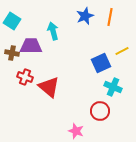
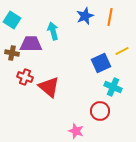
cyan square: moved 1 px up
purple trapezoid: moved 2 px up
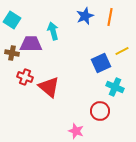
cyan cross: moved 2 px right
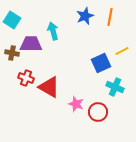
red cross: moved 1 px right, 1 px down
red triangle: rotated 10 degrees counterclockwise
red circle: moved 2 px left, 1 px down
pink star: moved 27 px up
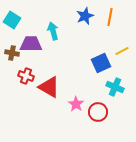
red cross: moved 2 px up
pink star: rotated 14 degrees clockwise
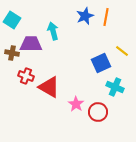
orange line: moved 4 px left
yellow line: rotated 64 degrees clockwise
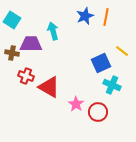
cyan cross: moved 3 px left, 2 px up
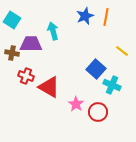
blue square: moved 5 px left, 6 px down; rotated 24 degrees counterclockwise
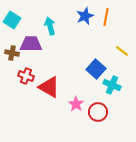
cyan arrow: moved 3 px left, 5 px up
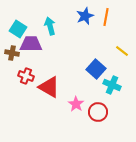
cyan square: moved 6 px right, 9 px down
